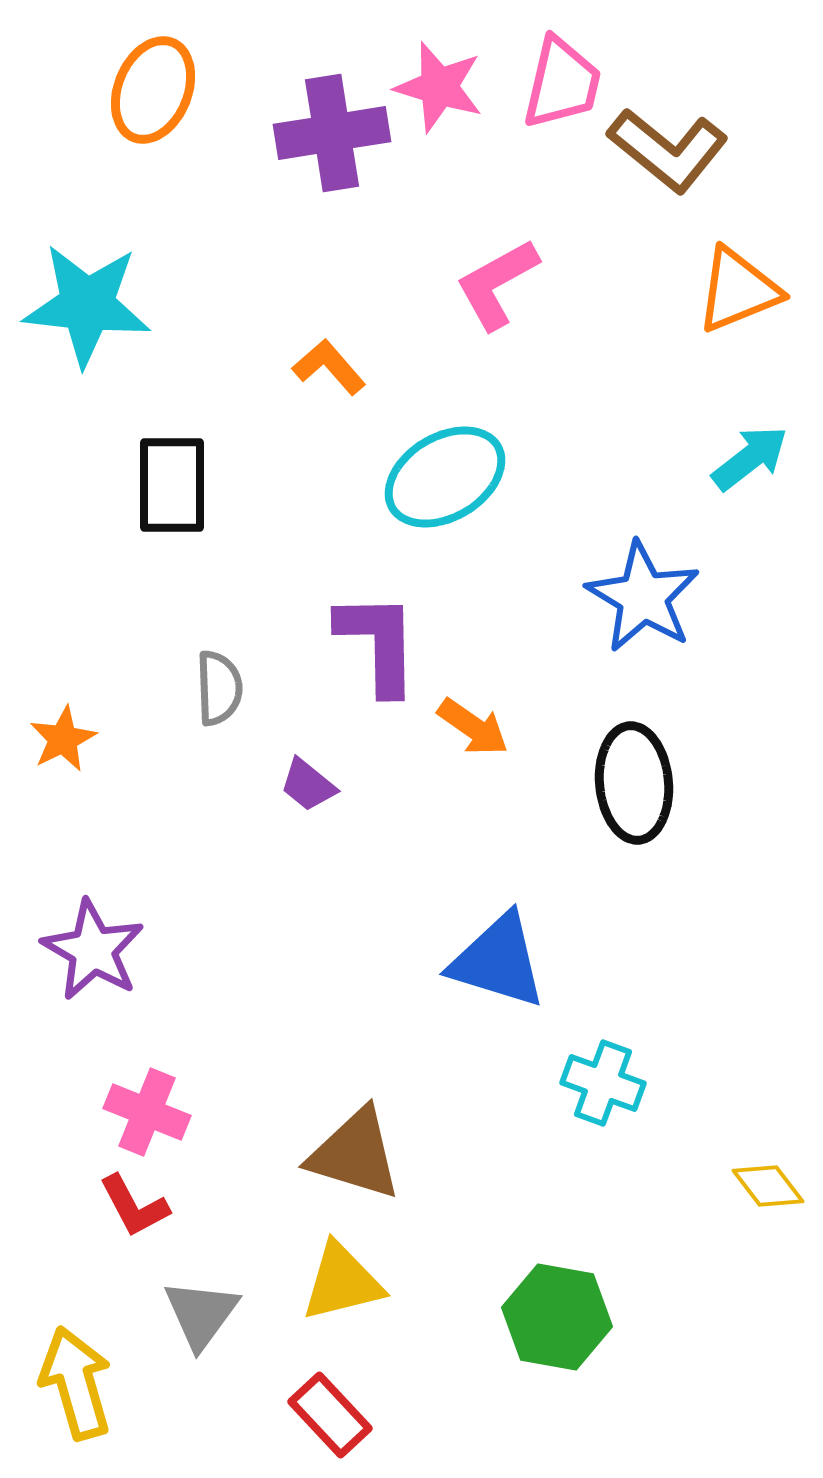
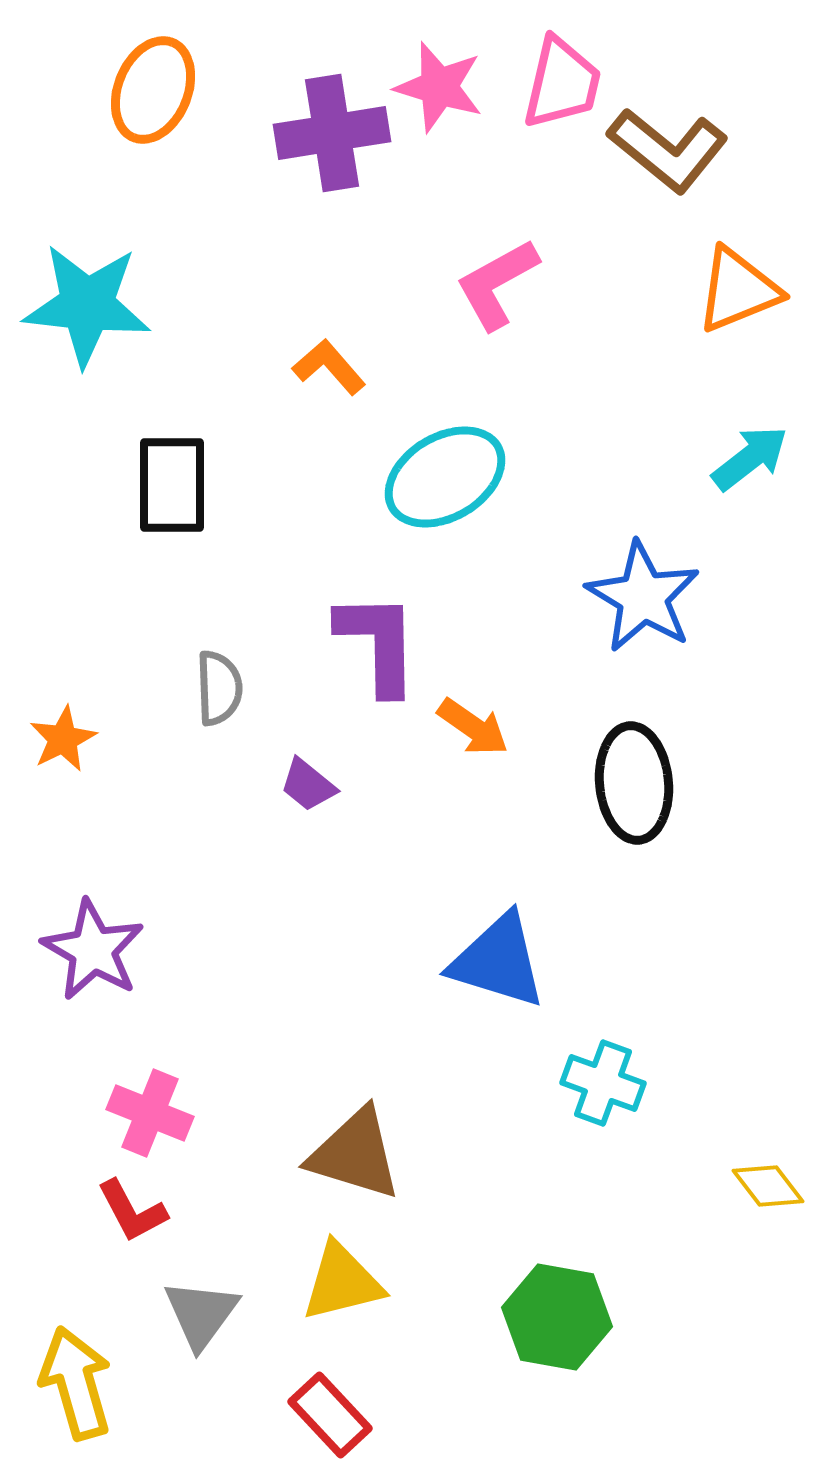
pink cross: moved 3 px right, 1 px down
red L-shape: moved 2 px left, 5 px down
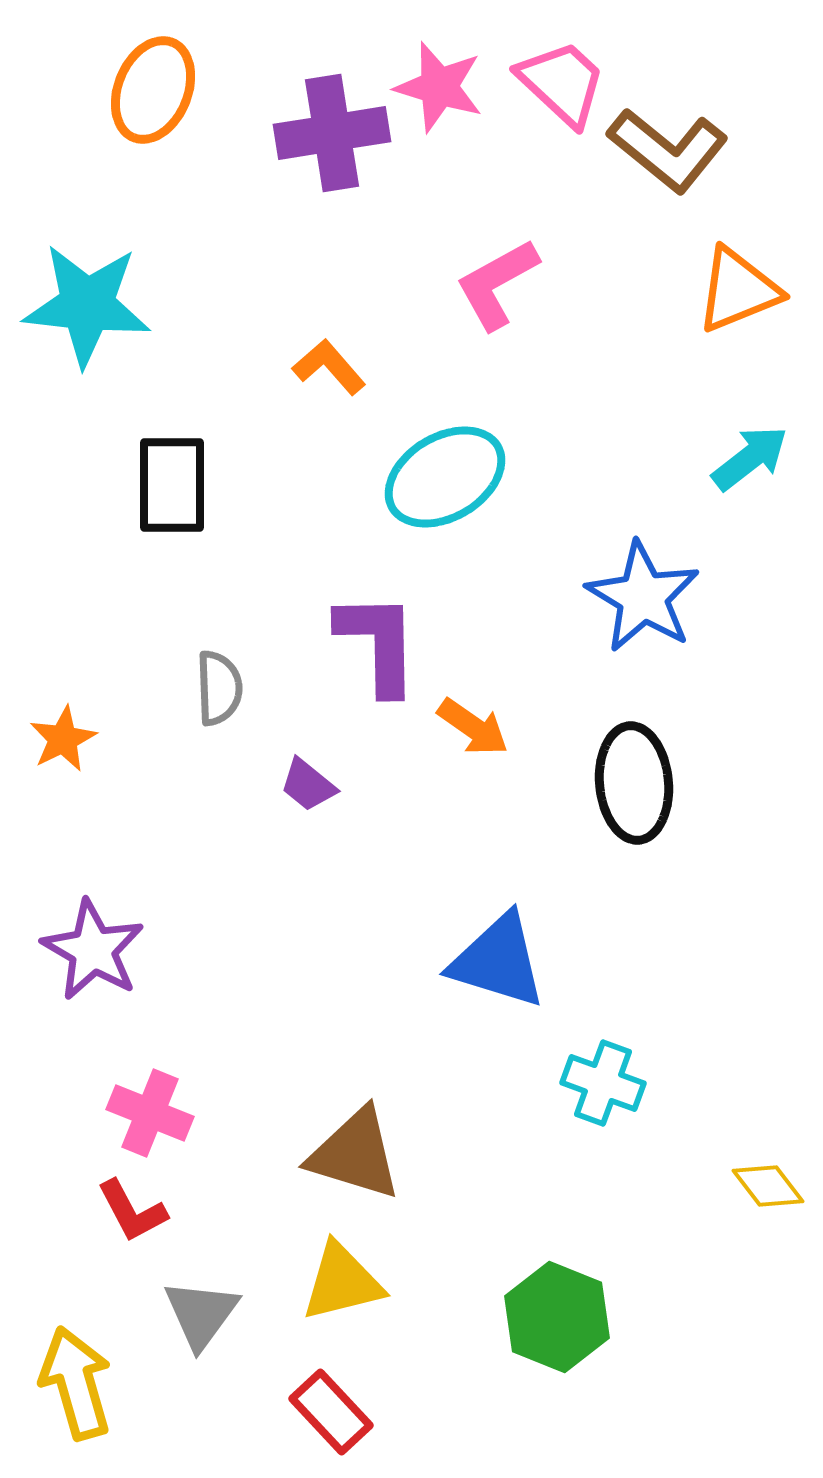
pink trapezoid: rotated 60 degrees counterclockwise
green hexagon: rotated 12 degrees clockwise
red rectangle: moved 1 px right, 3 px up
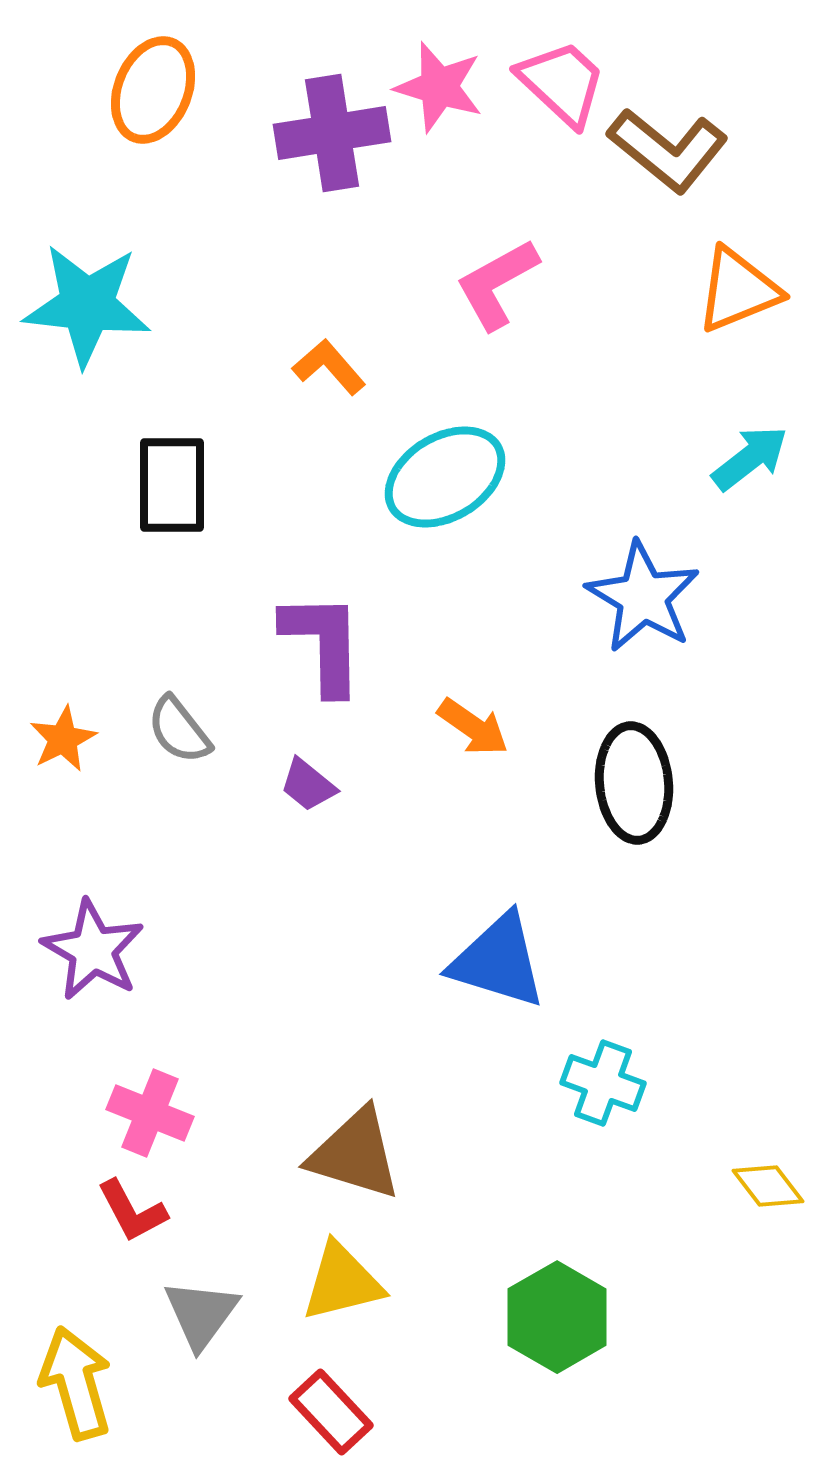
purple L-shape: moved 55 px left
gray semicircle: moved 40 px left, 42 px down; rotated 144 degrees clockwise
green hexagon: rotated 8 degrees clockwise
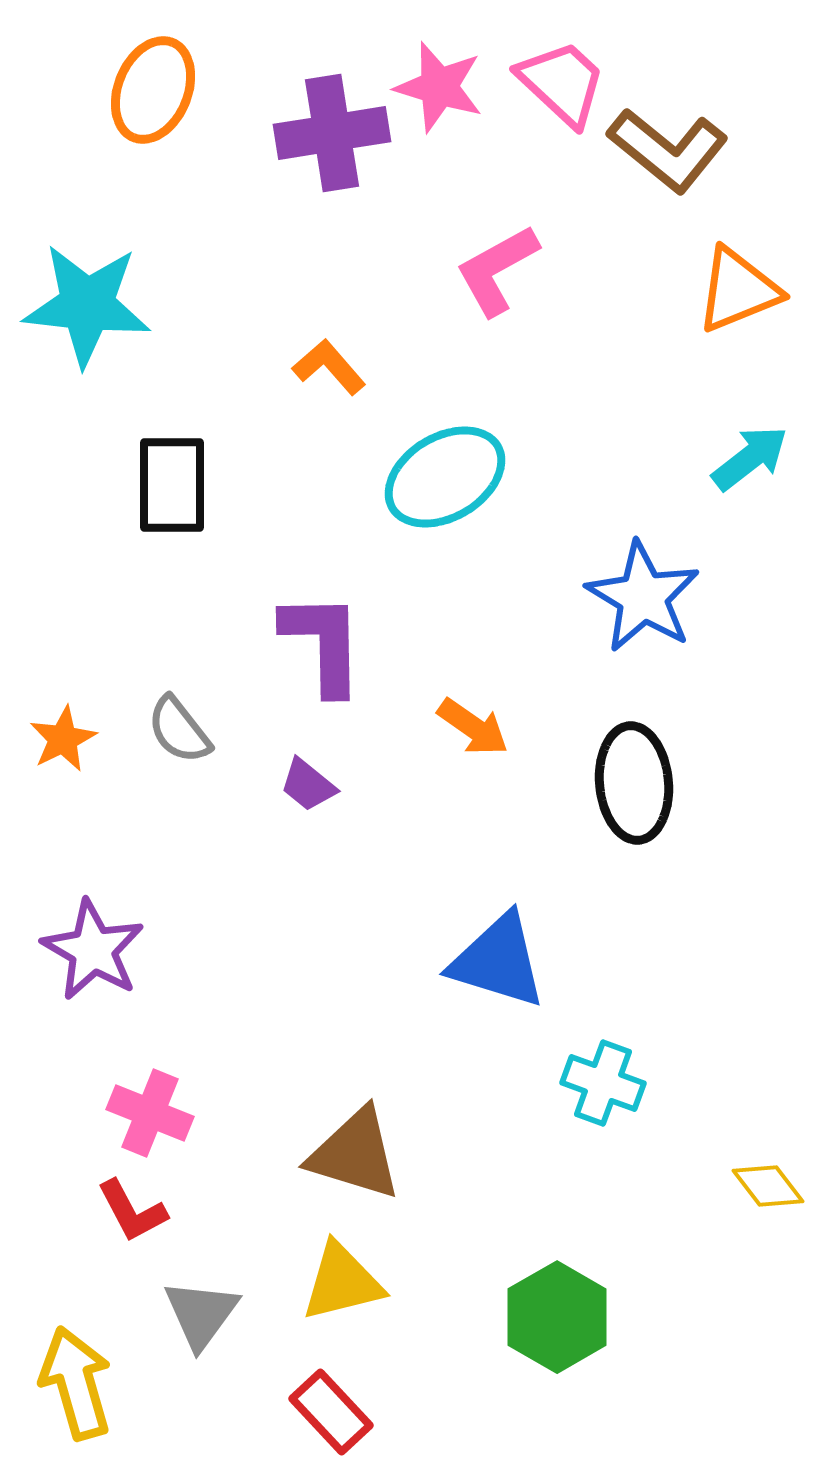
pink L-shape: moved 14 px up
